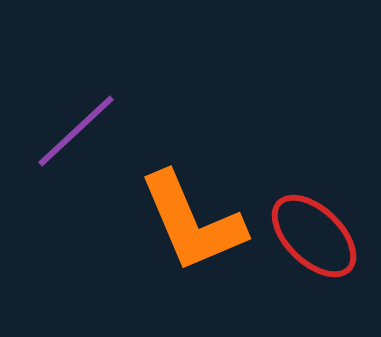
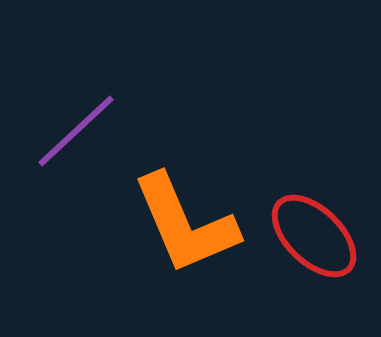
orange L-shape: moved 7 px left, 2 px down
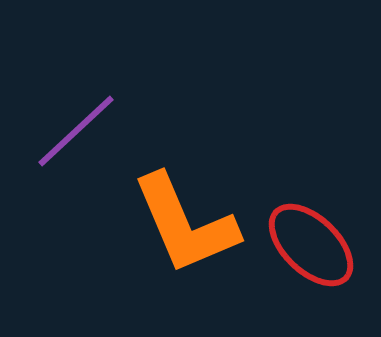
red ellipse: moved 3 px left, 9 px down
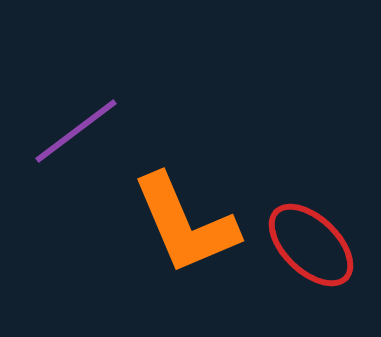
purple line: rotated 6 degrees clockwise
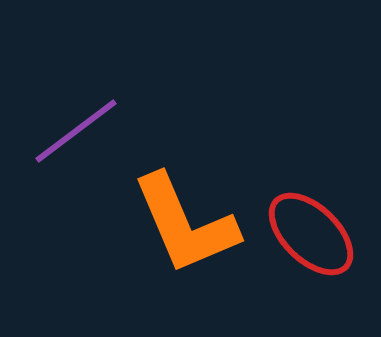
red ellipse: moved 11 px up
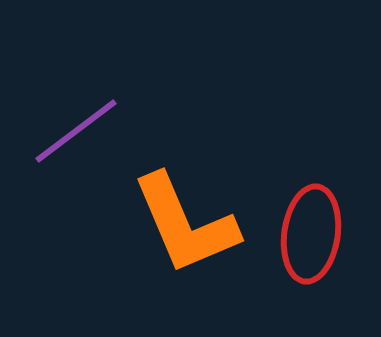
red ellipse: rotated 54 degrees clockwise
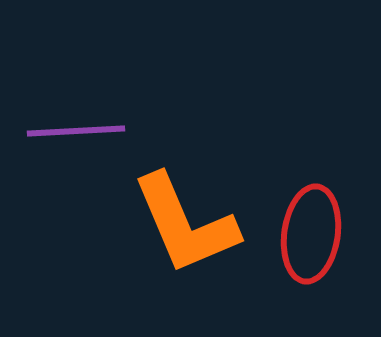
purple line: rotated 34 degrees clockwise
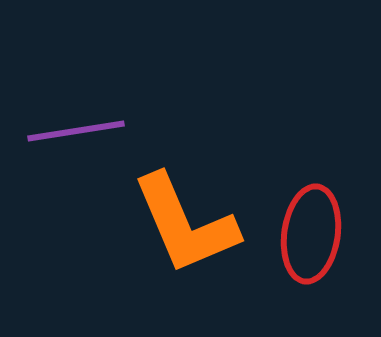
purple line: rotated 6 degrees counterclockwise
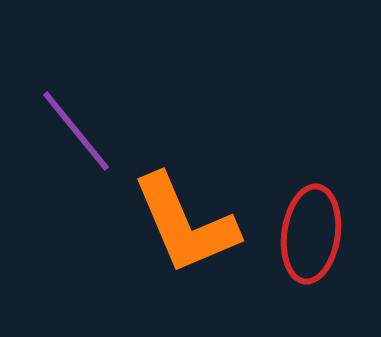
purple line: rotated 60 degrees clockwise
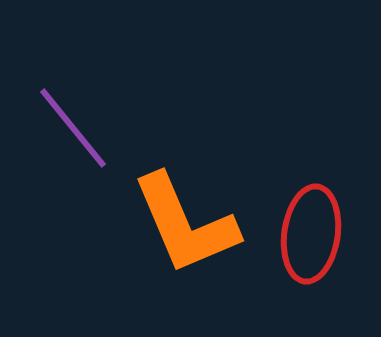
purple line: moved 3 px left, 3 px up
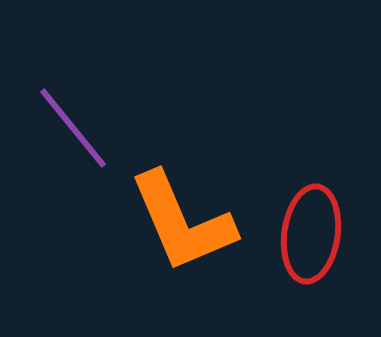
orange L-shape: moved 3 px left, 2 px up
